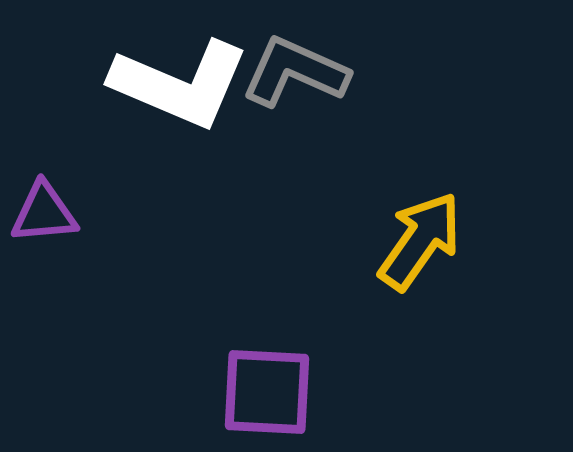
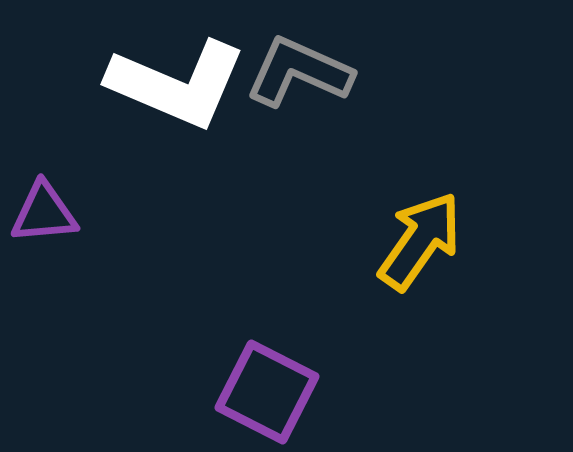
gray L-shape: moved 4 px right
white L-shape: moved 3 px left
purple square: rotated 24 degrees clockwise
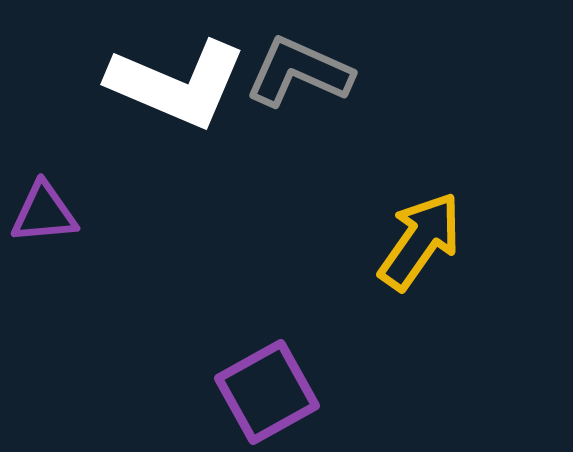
purple square: rotated 34 degrees clockwise
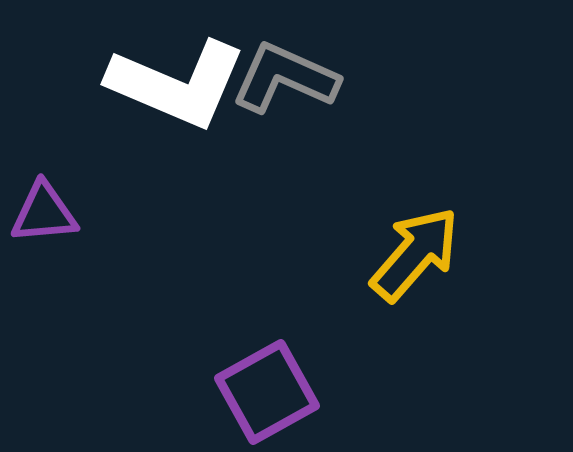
gray L-shape: moved 14 px left, 6 px down
yellow arrow: moved 5 px left, 13 px down; rotated 6 degrees clockwise
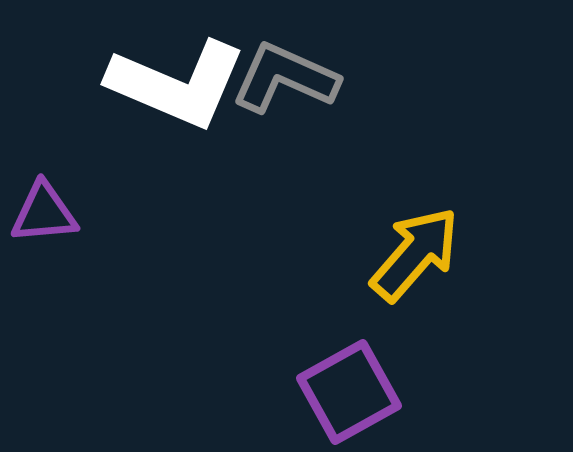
purple square: moved 82 px right
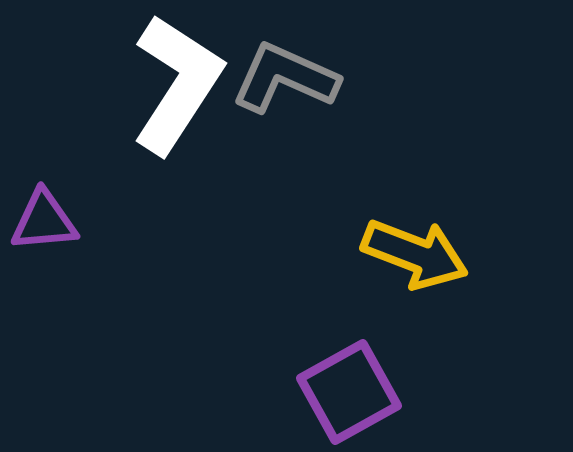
white L-shape: rotated 80 degrees counterclockwise
purple triangle: moved 8 px down
yellow arrow: rotated 70 degrees clockwise
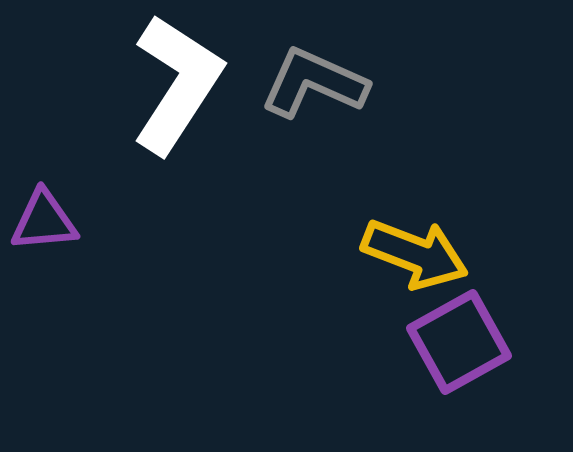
gray L-shape: moved 29 px right, 5 px down
purple square: moved 110 px right, 50 px up
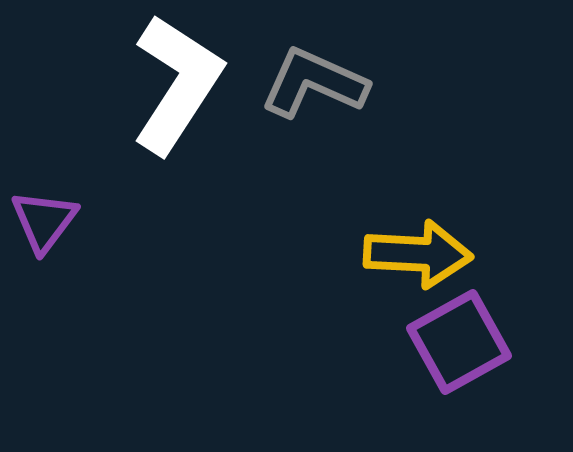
purple triangle: rotated 48 degrees counterclockwise
yellow arrow: moved 3 px right; rotated 18 degrees counterclockwise
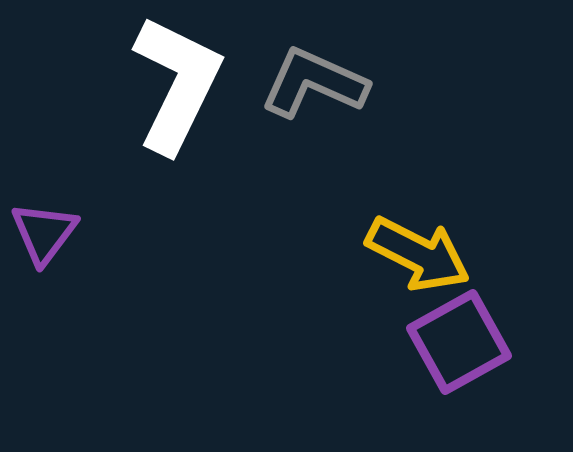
white L-shape: rotated 7 degrees counterclockwise
purple triangle: moved 12 px down
yellow arrow: rotated 24 degrees clockwise
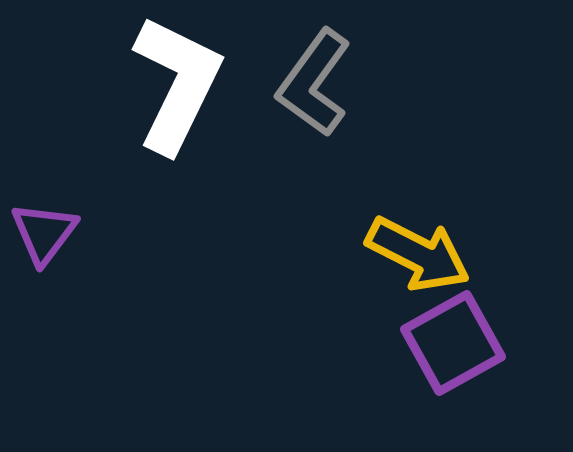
gray L-shape: rotated 78 degrees counterclockwise
purple square: moved 6 px left, 1 px down
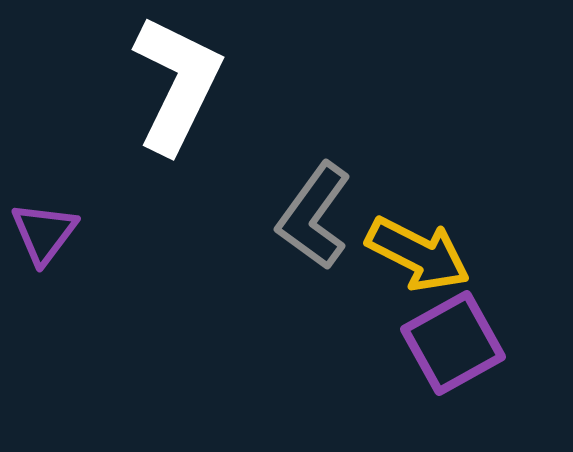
gray L-shape: moved 133 px down
